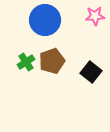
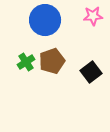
pink star: moved 2 px left
black square: rotated 15 degrees clockwise
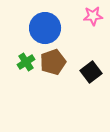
blue circle: moved 8 px down
brown pentagon: moved 1 px right, 1 px down
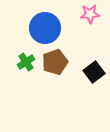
pink star: moved 3 px left, 2 px up
brown pentagon: moved 2 px right
black square: moved 3 px right
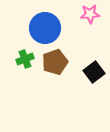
green cross: moved 1 px left, 3 px up; rotated 12 degrees clockwise
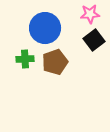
green cross: rotated 18 degrees clockwise
black square: moved 32 px up
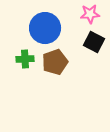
black square: moved 2 px down; rotated 25 degrees counterclockwise
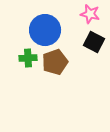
pink star: rotated 18 degrees clockwise
blue circle: moved 2 px down
green cross: moved 3 px right, 1 px up
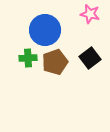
black square: moved 4 px left, 16 px down; rotated 25 degrees clockwise
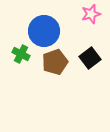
pink star: moved 1 px right; rotated 30 degrees counterclockwise
blue circle: moved 1 px left, 1 px down
green cross: moved 7 px left, 4 px up; rotated 30 degrees clockwise
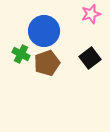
brown pentagon: moved 8 px left, 1 px down
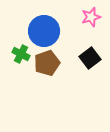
pink star: moved 3 px down
